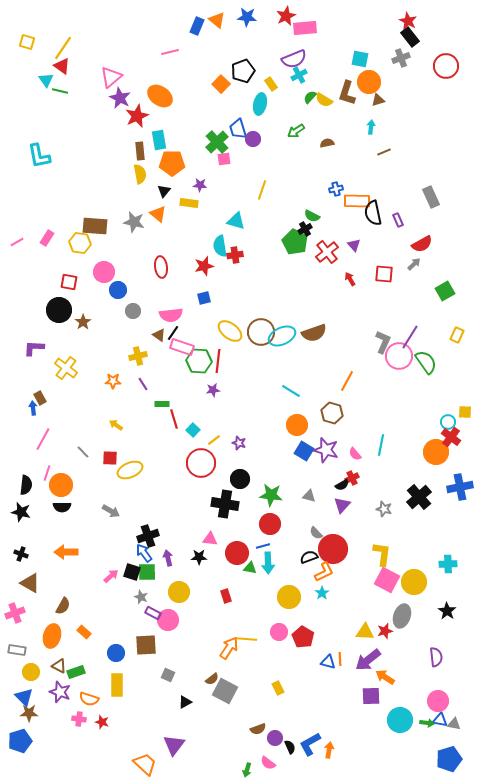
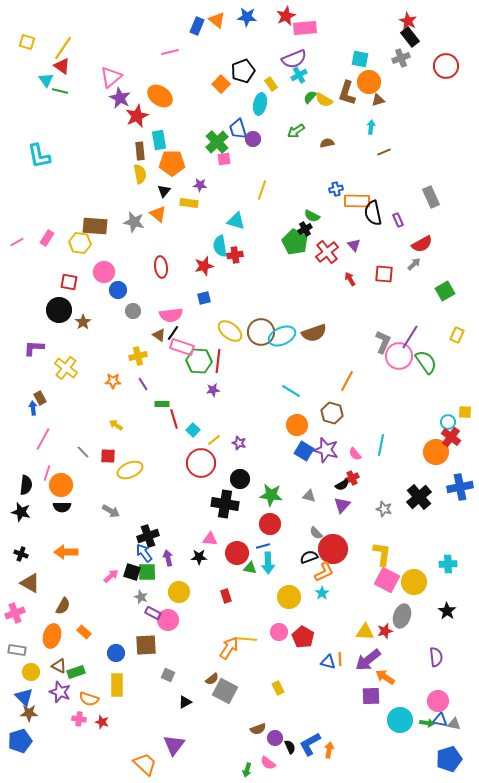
red square at (110, 458): moved 2 px left, 2 px up
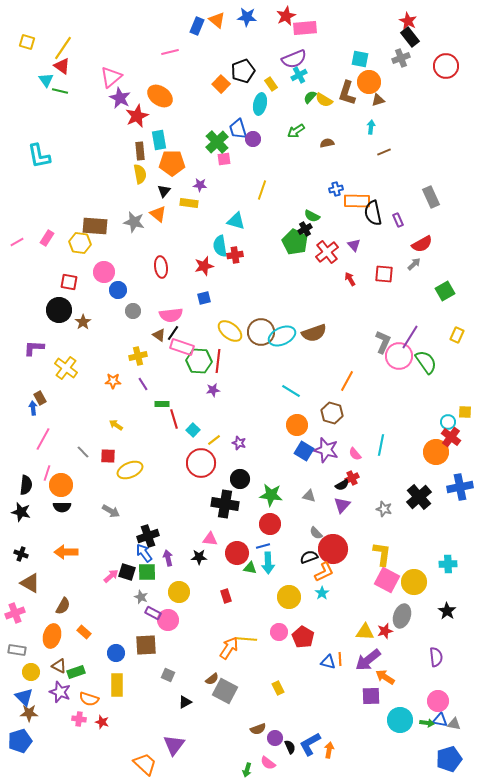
black square at (132, 572): moved 5 px left
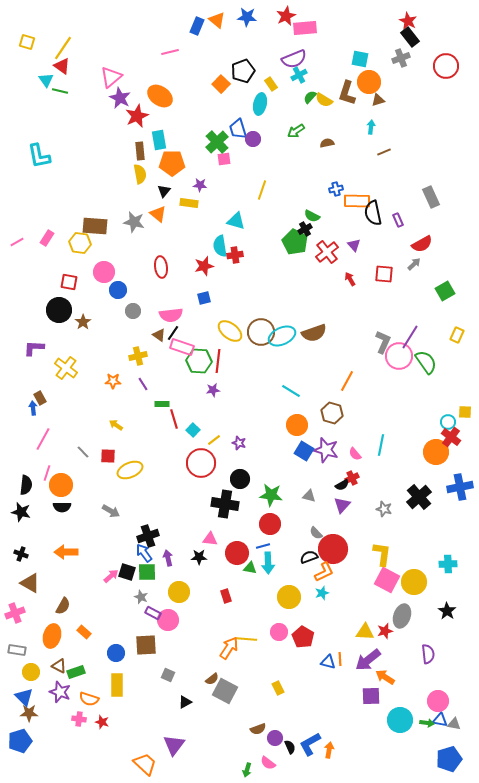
cyan star at (322, 593): rotated 16 degrees clockwise
purple semicircle at (436, 657): moved 8 px left, 3 px up
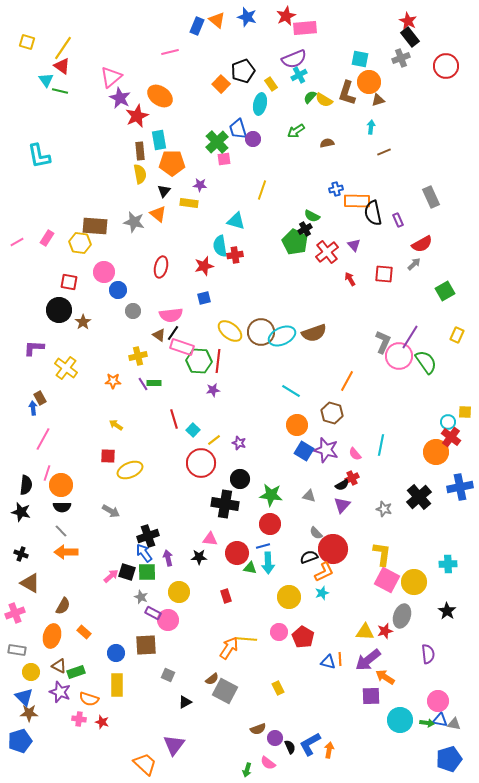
blue star at (247, 17): rotated 12 degrees clockwise
red ellipse at (161, 267): rotated 20 degrees clockwise
green rectangle at (162, 404): moved 8 px left, 21 px up
gray line at (83, 452): moved 22 px left, 79 px down
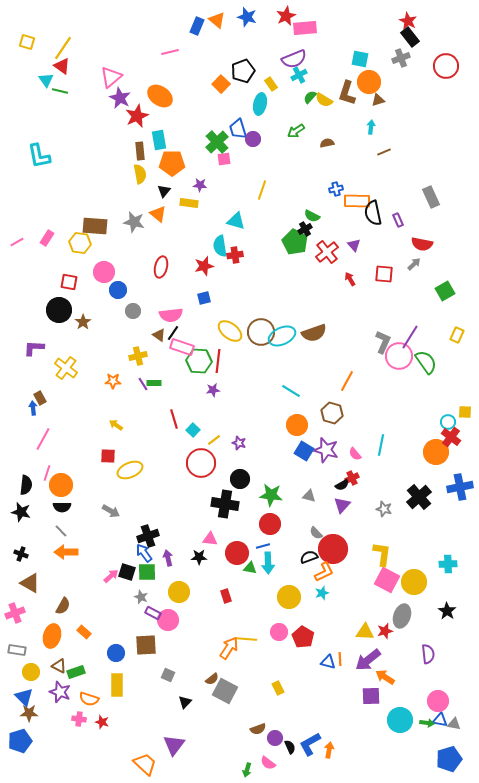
red semicircle at (422, 244): rotated 40 degrees clockwise
black triangle at (185, 702): rotated 16 degrees counterclockwise
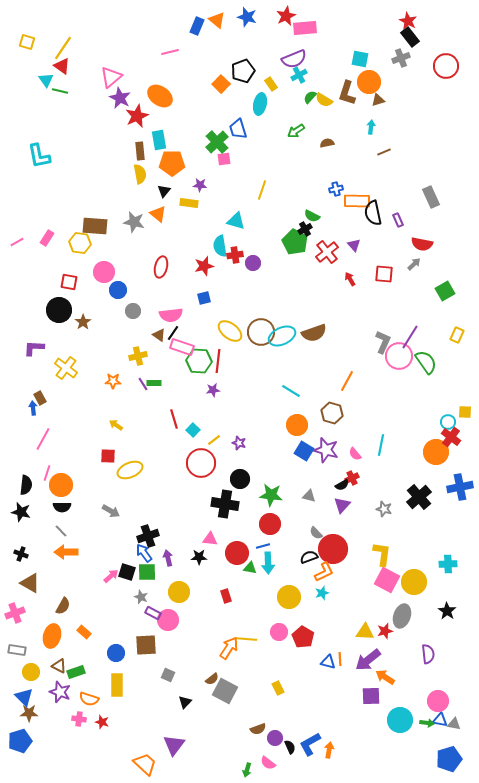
purple circle at (253, 139): moved 124 px down
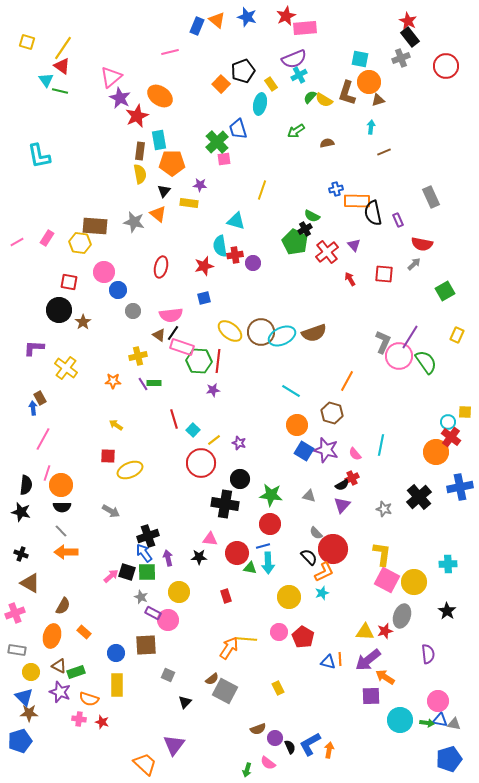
brown rectangle at (140, 151): rotated 12 degrees clockwise
black semicircle at (309, 557): rotated 66 degrees clockwise
